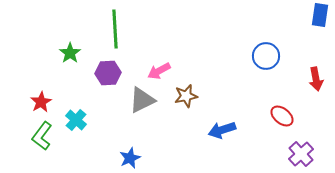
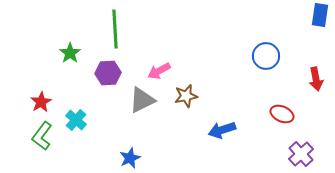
red ellipse: moved 2 px up; rotated 15 degrees counterclockwise
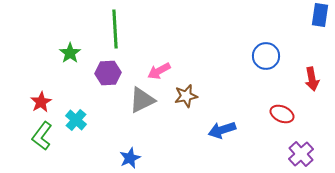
red arrow: moved 4 px left
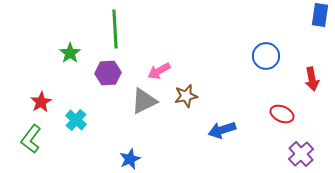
gray triangle: moved 2 px right, 1 px down
green L-shape: moved 11 px left, 3 px down
blue star: moved 1 px down
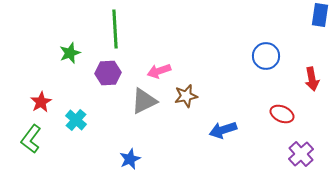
green star: rotated 15 degrees clockwise
pink arrow: rotated 10 degrees clockwise
blue arrow: moved 1 px right
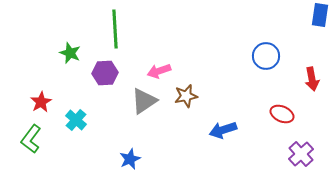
green star: rotated 30 degrees counterclockwise
purple hexagon: moved 3 px left
gray triangle: rotated 8 degrees counterclockwise
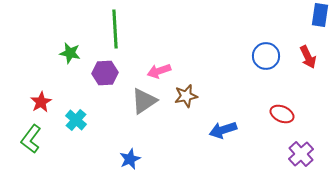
green star: rotated 10 degrees counterclockwise
red arrow: moved 4 px left, 22 px up; rotated 15 degrees counterclockwise
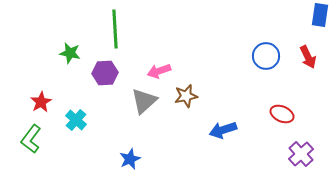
gray triangle: rotated 8 degrees counterclockwise
